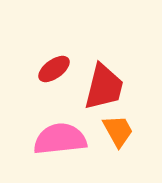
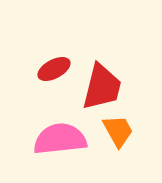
red ellipse: rotated 8 degrees clockwise
red trapezoid: moved 2 px left
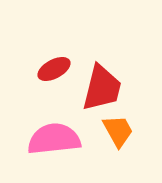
red trapezoid: moved 1 px down
pink semicircle: moved 6 px left
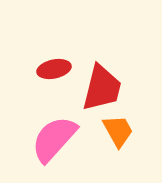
red ellipse: rotated 16 degrees clockwise
pink semicircle: rotated 42 degrees counterclockwise
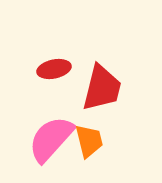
orange trapezoid: moved 29 px left, 10 px down; rotated 15 degrees clockwise
pink semicircle: moved 3 px left
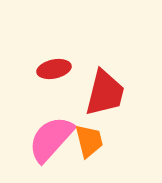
red trapezoid: moved 3 px right, 5 px down
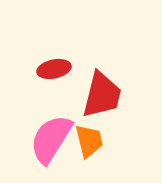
red trapezoid: moved 3 px left, 2 px down
pink semicircle: rotated 10 degrees counterclockwise
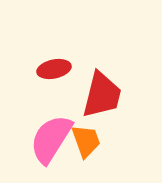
orange trapezoid: moved 3 px left; rotated 6 degrees counterclockwise
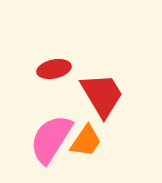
red trapezoid: rotated 45 degrees counterclockwise
orange trapezoid: rotated 54 degrees clockwise
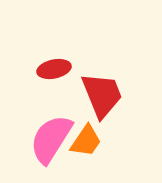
red trapezoid: rotated 9 degrees clockwise
